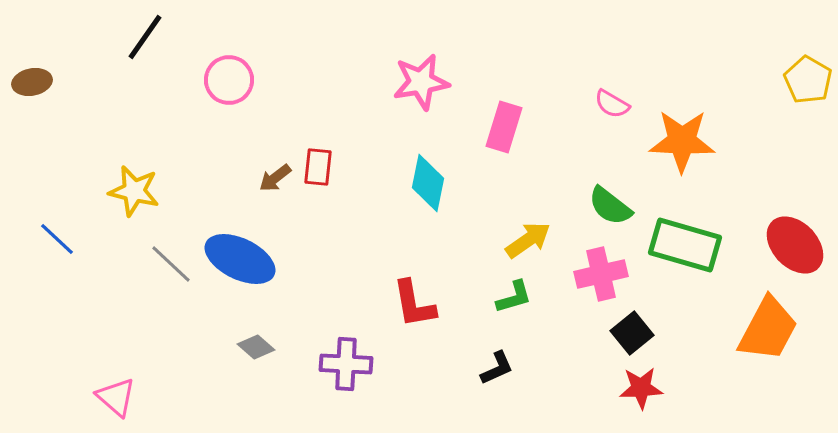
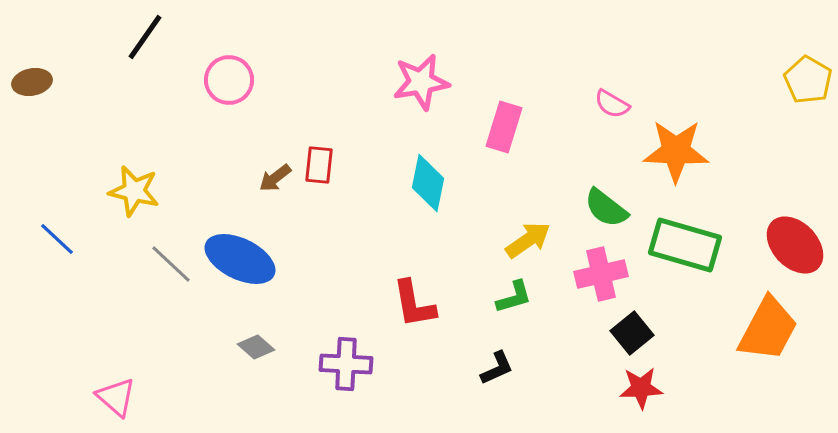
orange star: moved 6 px left, 10 px down
red rectangle: moved 1 px right, 2 px up
green semicircle: moved 4 px left, 2 px down
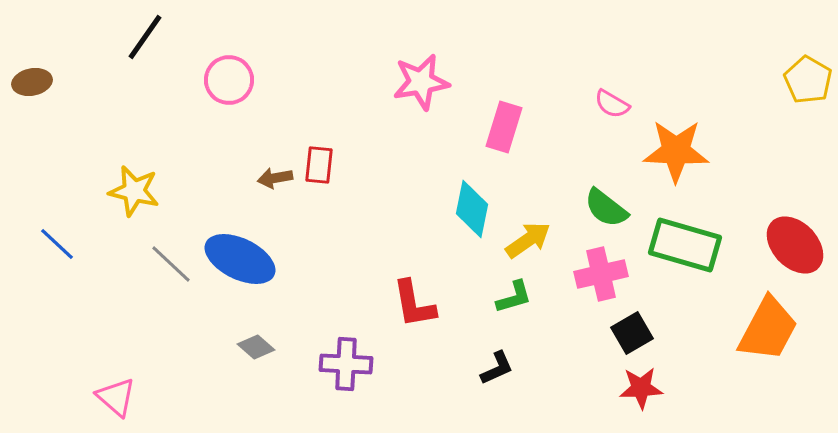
brown arrow: rotated 28 degrees clockwise
cyan diamond: moved 44 px right, 26 px down
blue line: moved 5 px down
black square: rotated 9 degrees clockwise
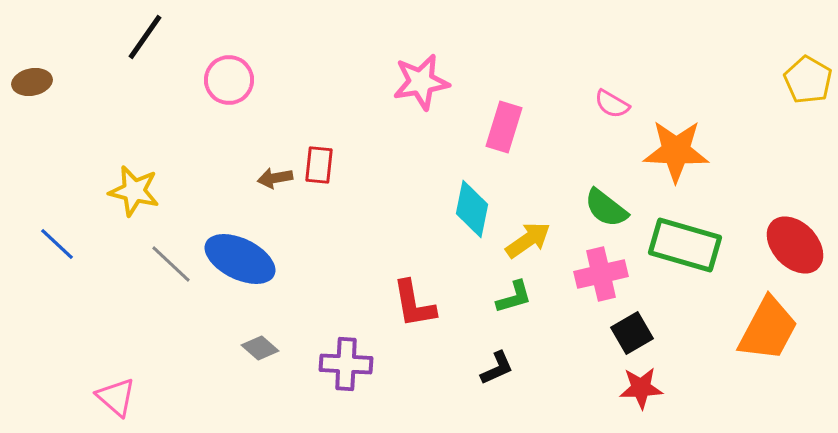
gray diamond: moved 4 px right, 1 px down
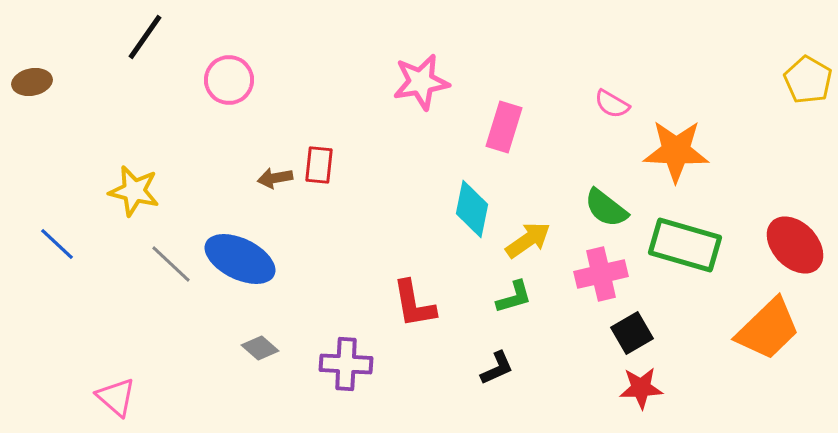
orange trapezoid: rotated 18 degrees clockwise
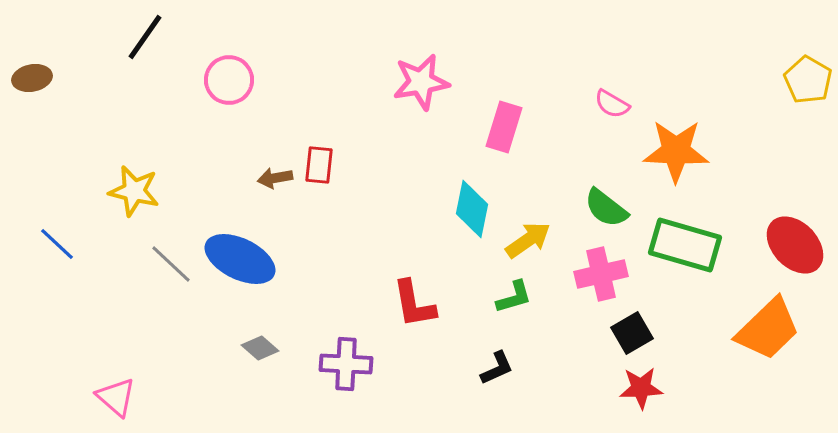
brown ellipse: moved 4 px up
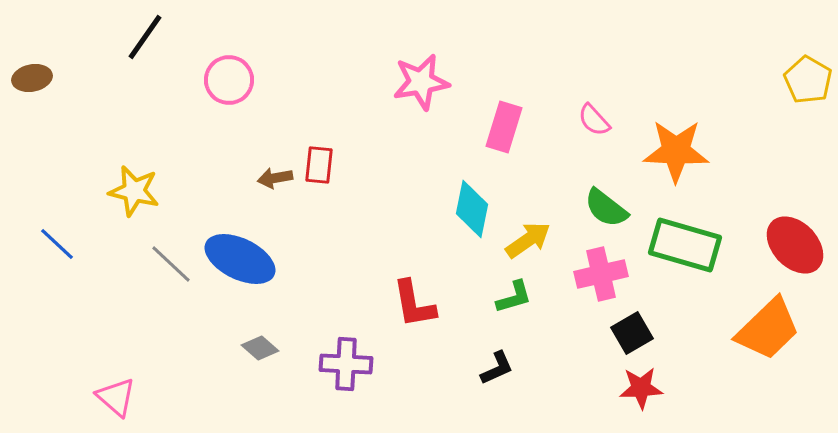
pink semicircle: moved 18 px left, 16 px down; rotated 18 degrees clockwise
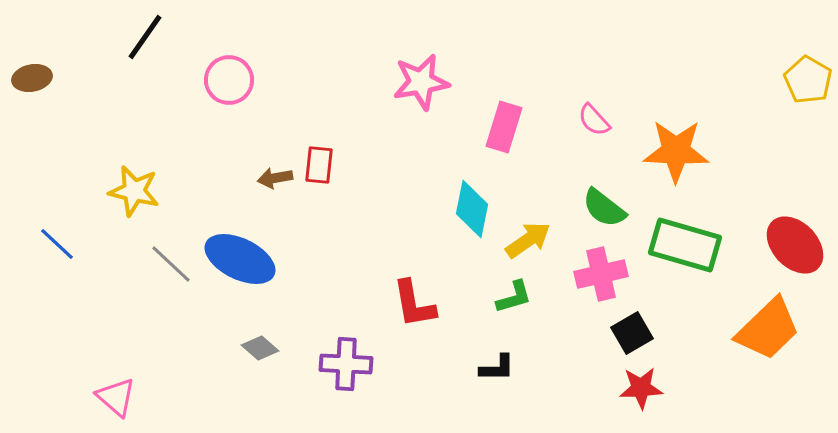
green semicircle: moved 2 px left
black L-shape: rotated 24 degrees clockwise
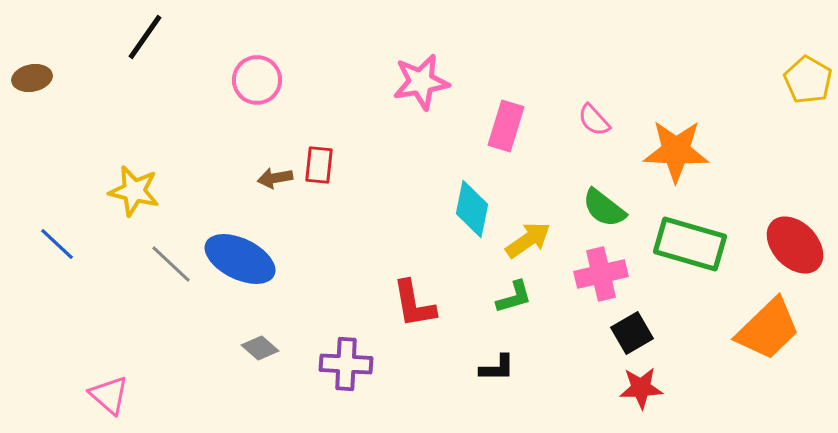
pink circle: moved 28 px right
pink rectangle: moved 2 px right, 1 px up
green rectangle: moved 5 px right, 1 px up
pink triangle: moved 7 px left, 2 px up
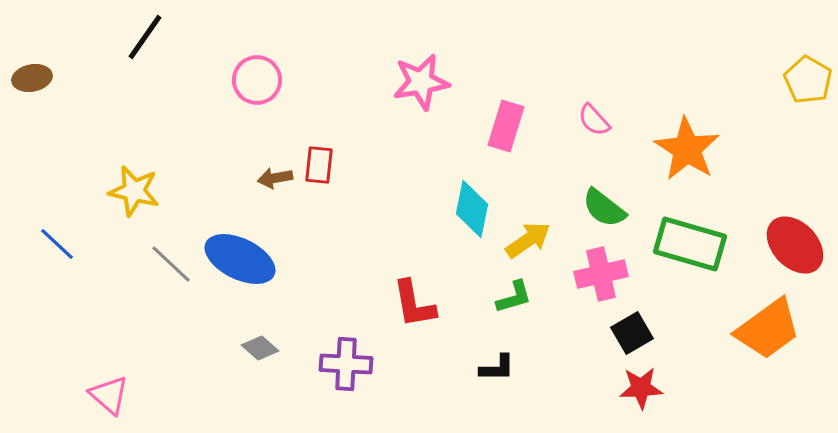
orange star: moved 11 px right, 2 px up; rotated 30 degrees clockwise
orange trapezoid: rotated 8 degrees clockwise
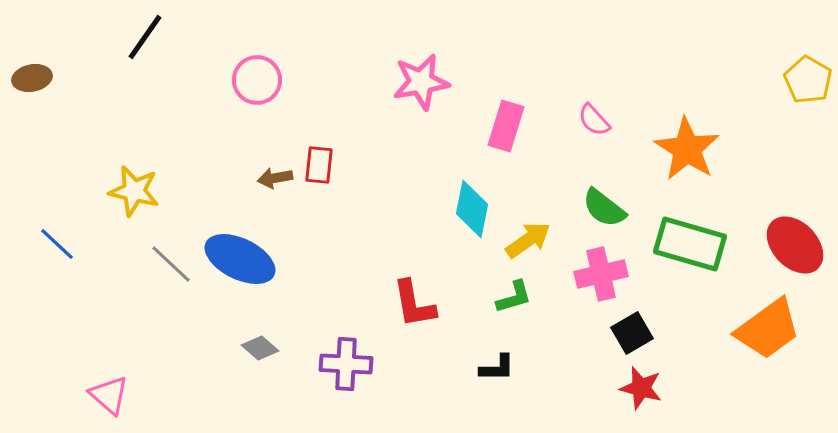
red star: rotated 18 degrees clockwise
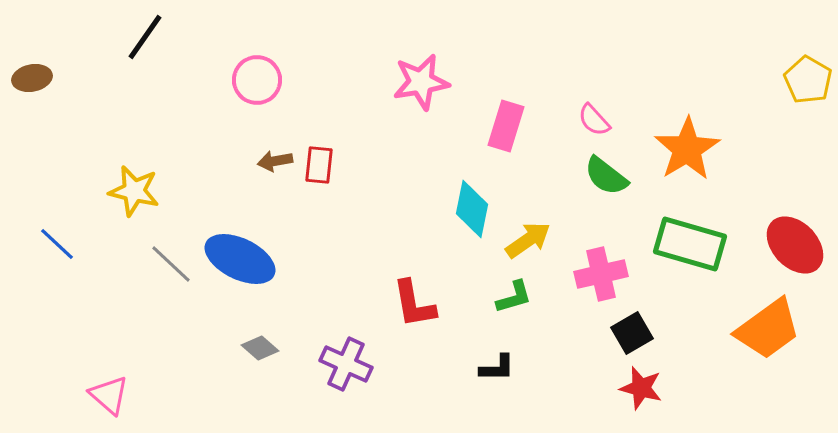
orange star: rotated 8 degrees clockwise
brown arrow: moved 17 px up
green semicircle: moved 2 px right, 32 px up
purple cross: rotated 21 degrees clockwise
